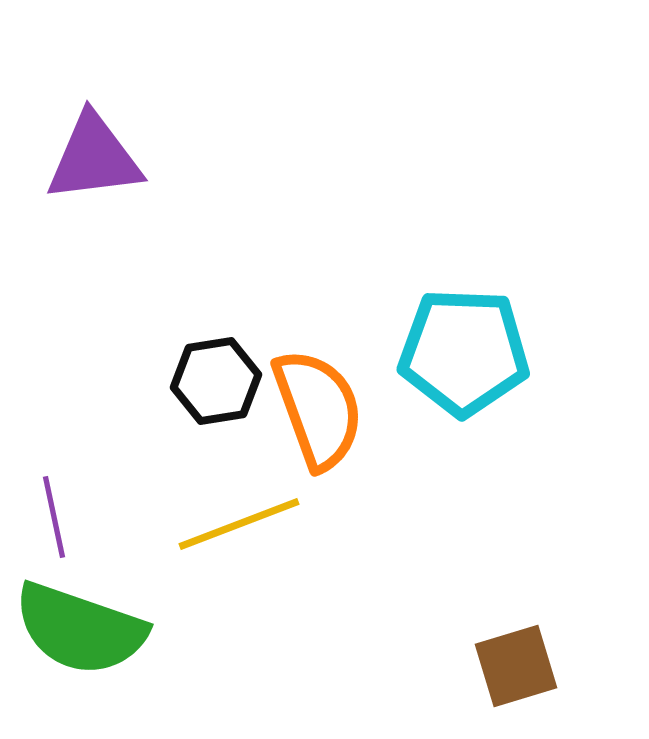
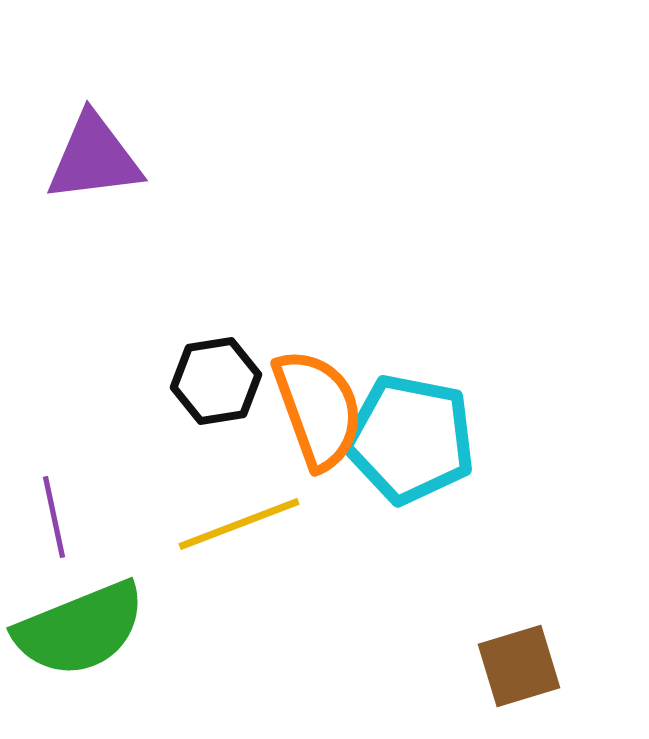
cyan pentagon: moved 54 px left, 87 px down; rotated 9 degrees clockwise
green semicircle: rotated 41 degrees counterclockwise
brown square: moved 3 px right
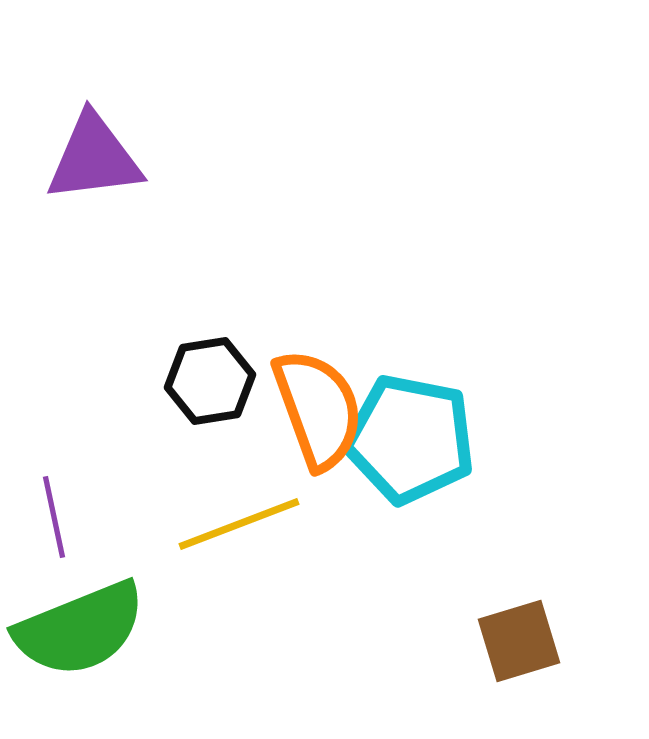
black hexagon: moved 6 px left
brown square: moved 25 px up
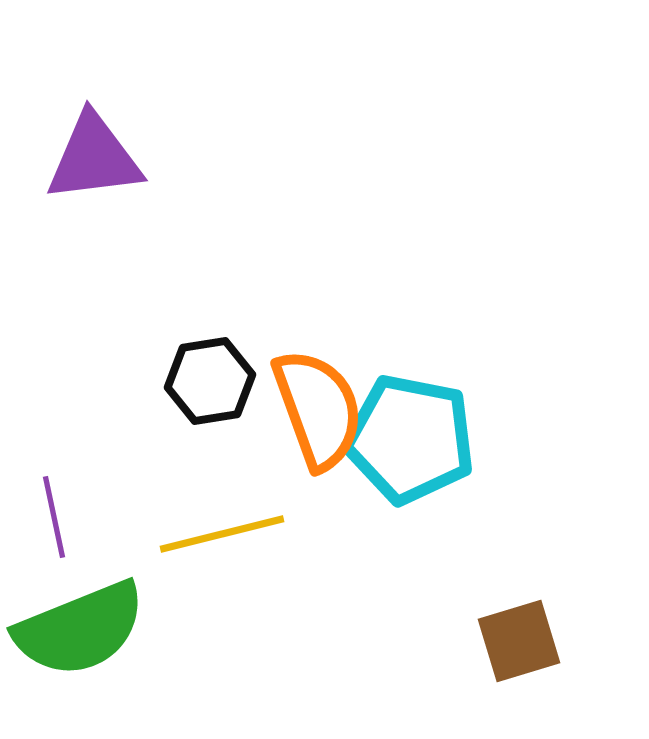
yellow line: moved 17 px left, 10 px down; rotated 7 degrees clockwise
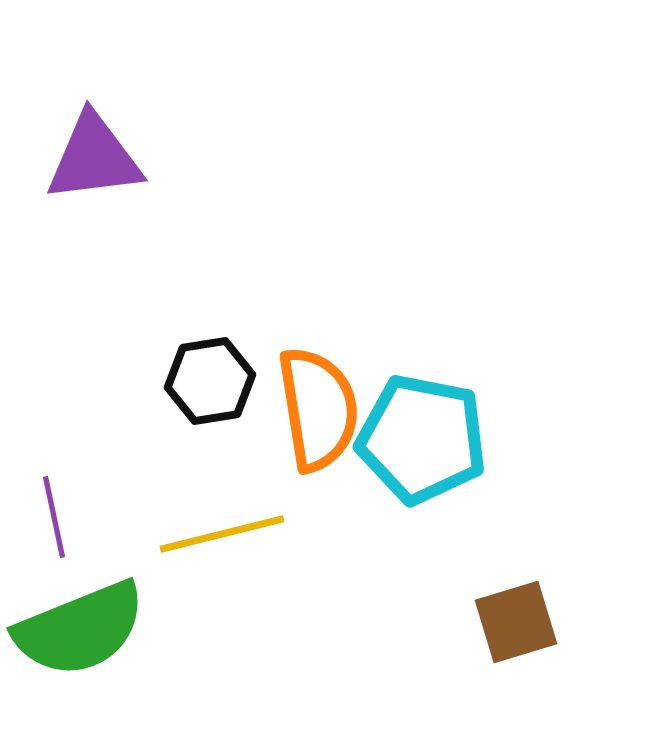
orange semicircle: rotated 11 degrees clockwise
cyan pentagon: moved 12 px right
brown square: moved 3 px left, 19 px up
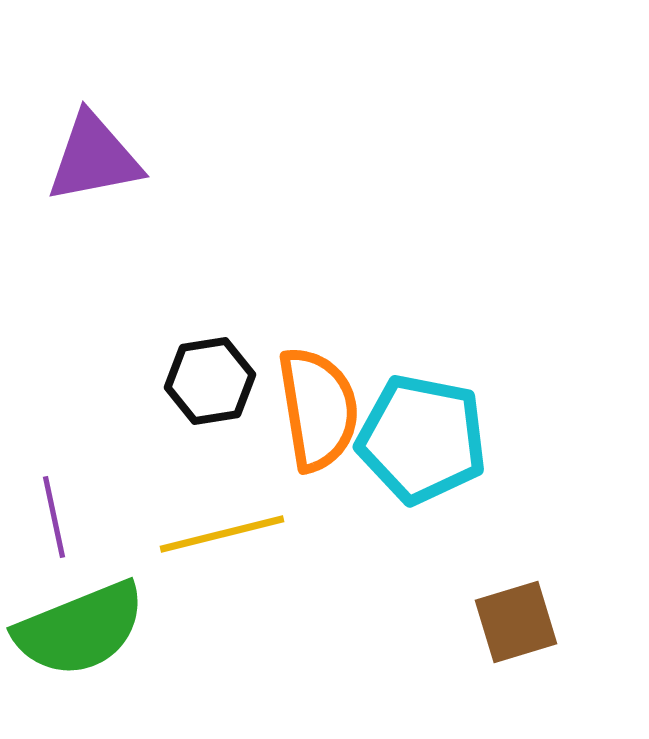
purple triangle: rotated 4 degrees counterclockwise
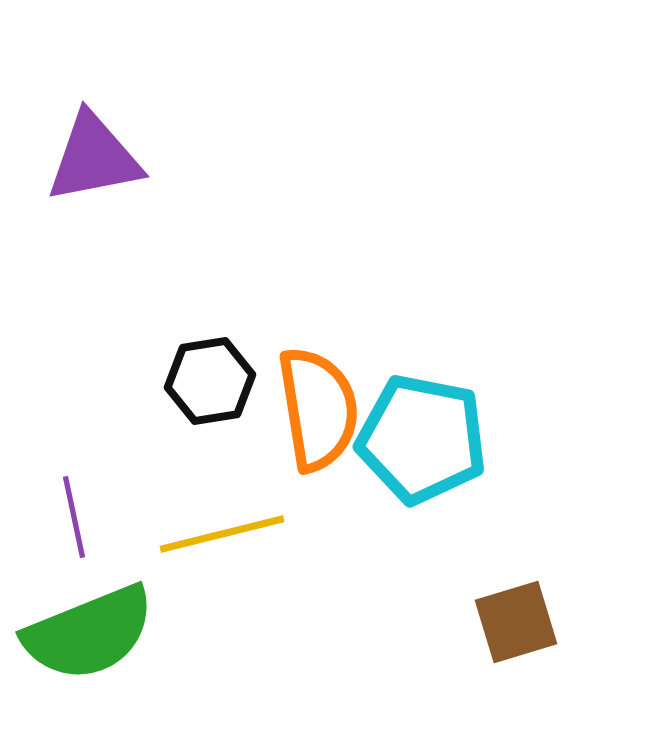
purple line: moved 20 px right
green semicircle: moved 9 px right, 4 px down
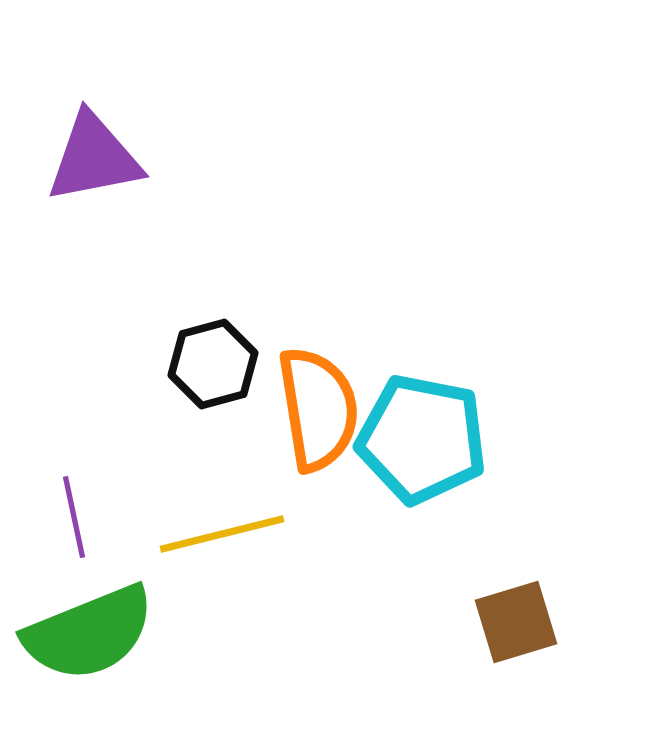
black hexagon: moved 3 px right, 17 px up; rotated 6 degrees counterclockwise
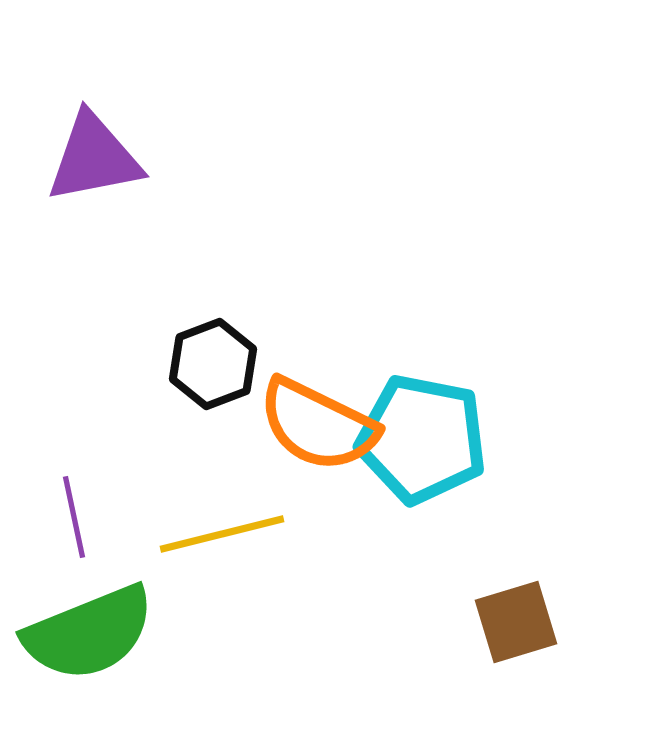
black hexagon: rotated 6 degrees counterclockwise
orange semicircle: moved 16 px down; rotated 125 degrees clockwise
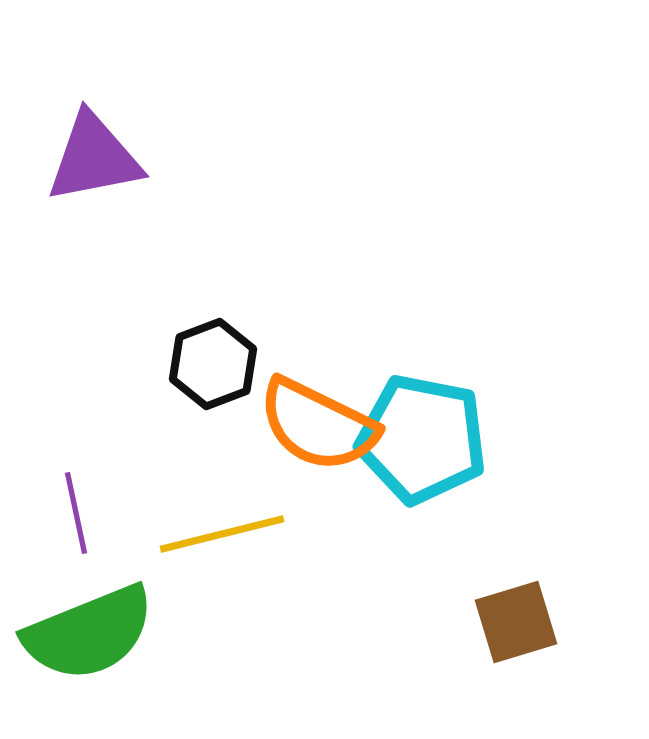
purple line: moved 2 px right, 4 px up
